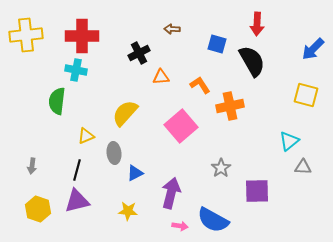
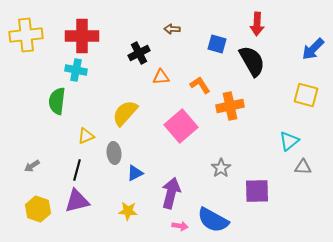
gray arrow: rotated 49 degrees clockwise
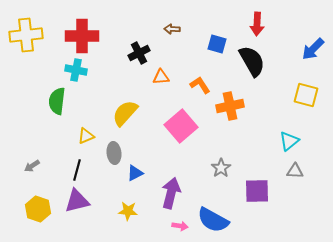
gray triangle: moved 8 px left, 4 px down
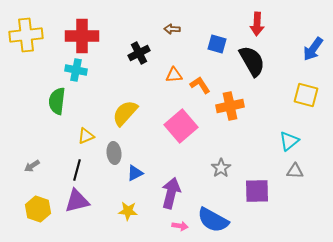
blue arrow: rotated 10 degrees counterclockwise
orange triangle: moved 13 px right, 2 px up
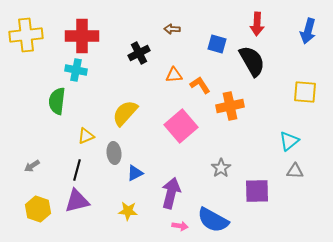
blue arrow: moved 5 px left, 18 px up; rotated 20 degrees counterclockwise
yellow square: moved 1 px left, 3 px up; rotated 10 degrees counterclockwise
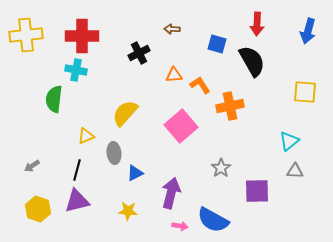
green semicircle: moved 3 px left, 2 px up
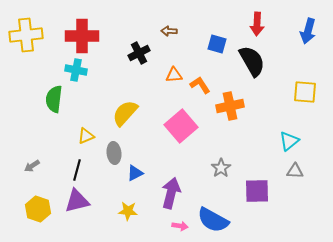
brown arrow: moved 3 px left, 2 px down
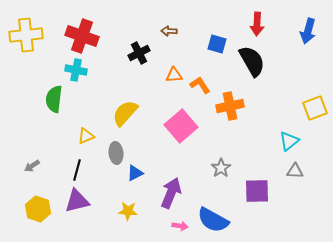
red cross: rotated 20 degrees clockwise
yellow square: moved 10 px right, 16 px down; rotated 25 degrees counterclockwise
gray ellipse: moved 2 px right
purple arrow: rotated 8 degrees clockwise
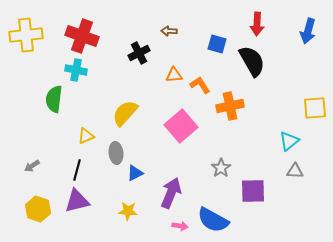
yellow square: rotated 15 degrees clockwise
purple square: moved 4 px left
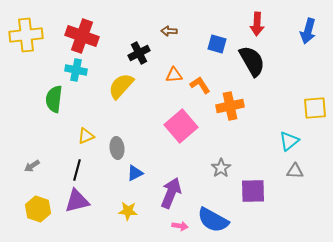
yellow semicircle: moved 4 px left, 27 px up
gray ellipse: moved 1 px right, 5 px up
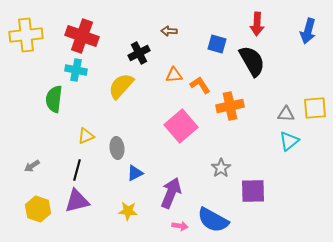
gray triangle: moved 9 px left, 57 px up
